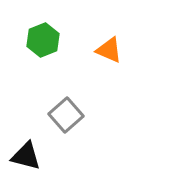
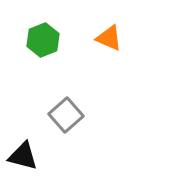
orange triangle: moved 12 px up
black triangle: moved 3 px left
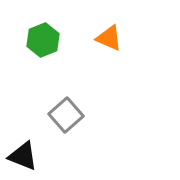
black triangle: rotated 8 degrees clockwise
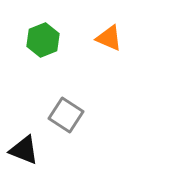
gray square: rotated 16 degrees counterclockwise
black triangle: moved 1 px right, 6 px up
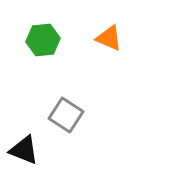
green hexagon: rotated 16 degrees clockwise
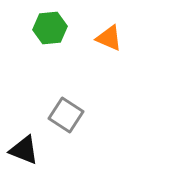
green hexagon: moved 7 px right, 12 px up
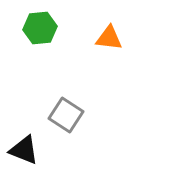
green hexagon: moved 10 px left
orange triangle: rotated 16 degrees counterclockwise
